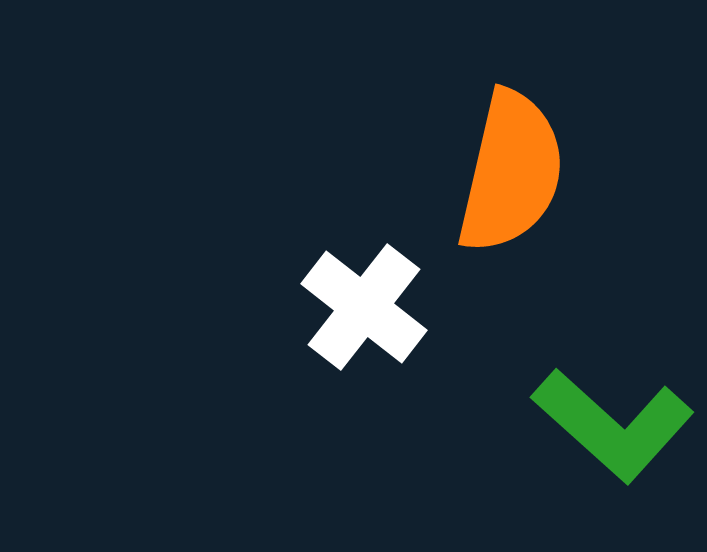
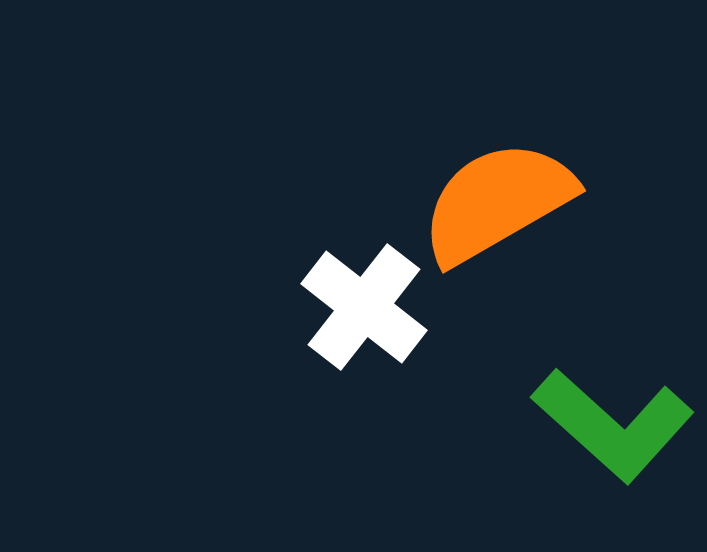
orange semicircle: moved 14 px left, 30 px down; rotated 133 degrees counterclockwise
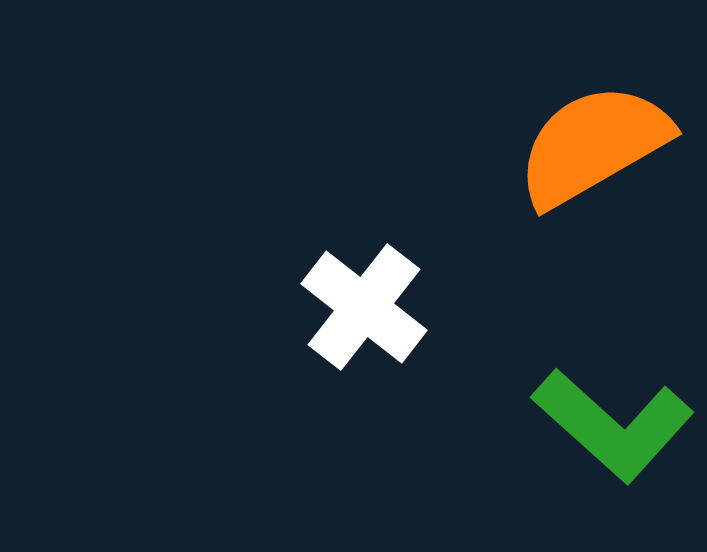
orange semicircle: moved 96 px right, 57 px up
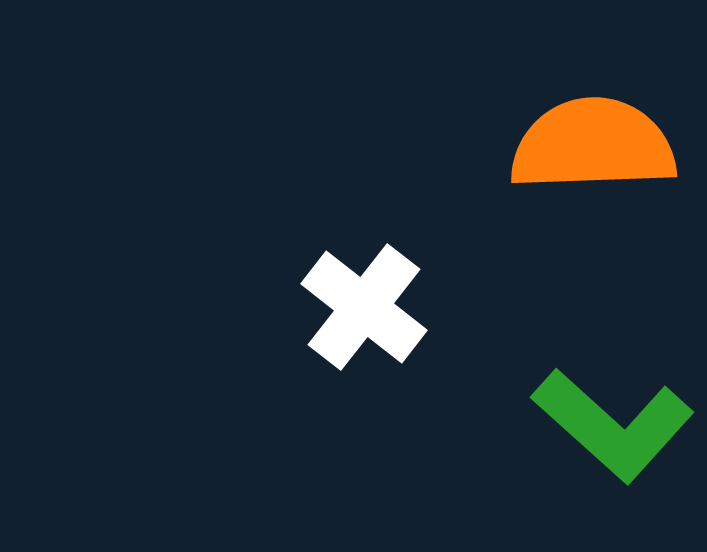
orange semicircle: rotated 28 degrees clockwise
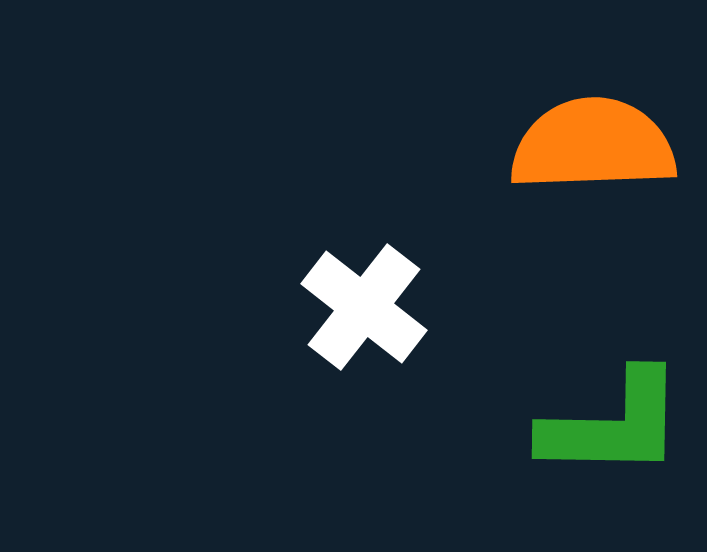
green L-shape: rotated 41 degrees counterclockwise
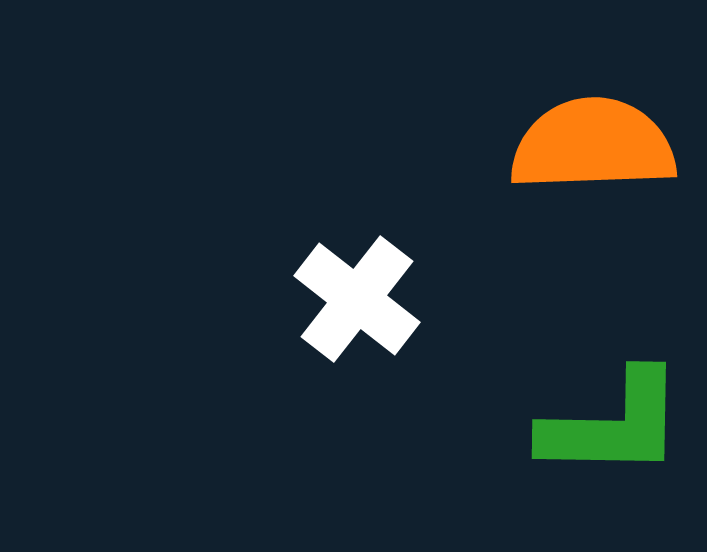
white cross: moved 7 px left, 8 px up
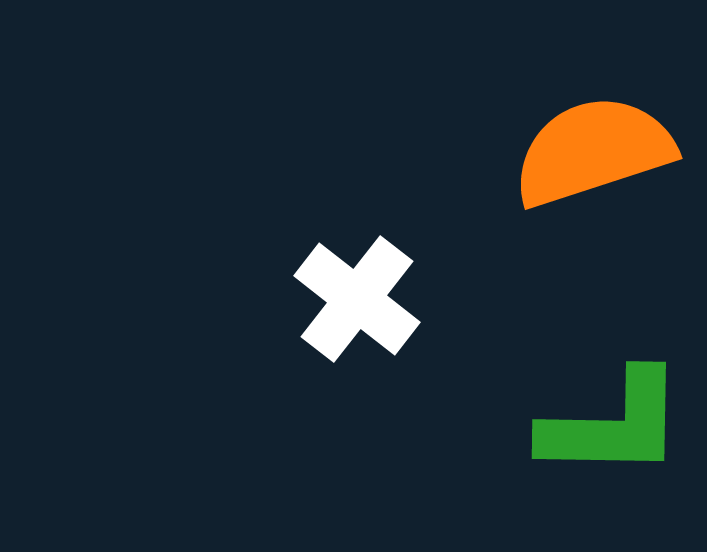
orange semicircle: moved 6 px down; rotated 16 degrees counterclockwise
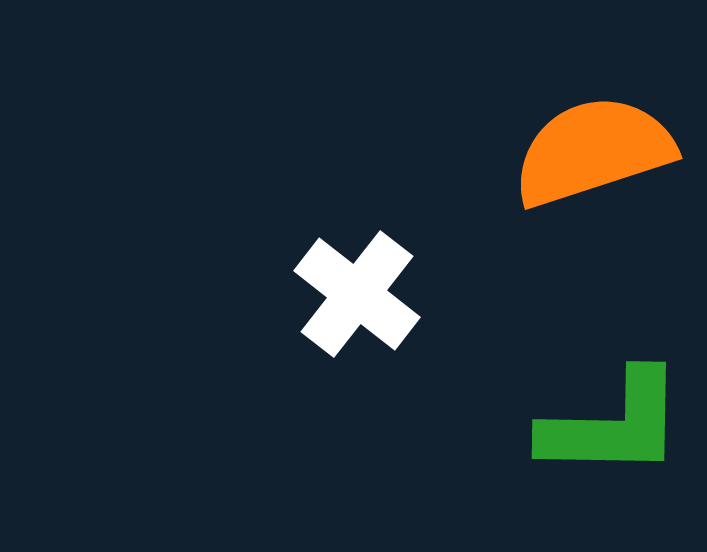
white cross: moved 5 px up
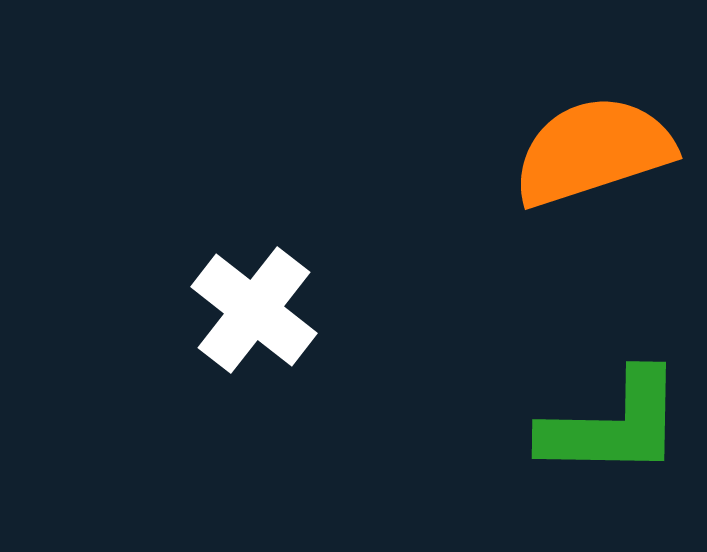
white cross: moved 103 px left, 16 px down
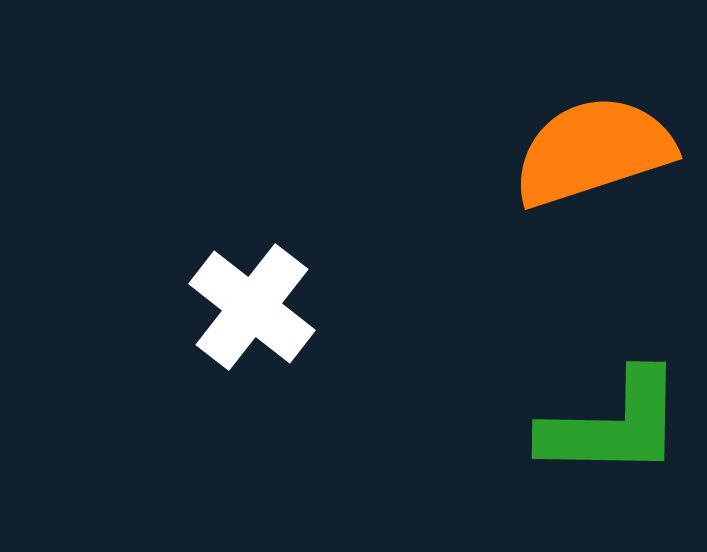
white cross: moved 2 px left, 3 px up
